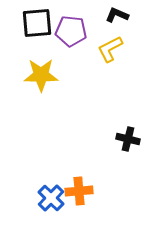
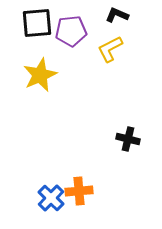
purple pentagon: rotated 12 degrees counterclockwise
yellow star: moved 1 px left; rotated 24 degrees counterclockwise
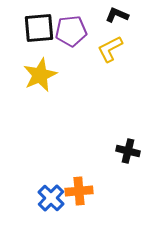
black square: moved 2 px right, 5 px down
black cross: moved 12 px down
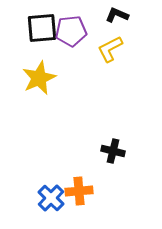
black square: moved 3 px right
yellow star: moved 1 px left, 3 px down
black cross: moved 15 px left
